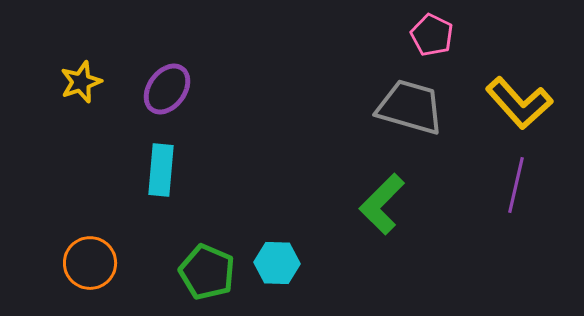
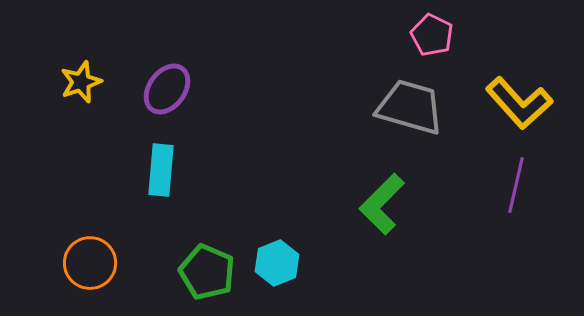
cyan hexagon: rotated 24 degrees counterclockwise
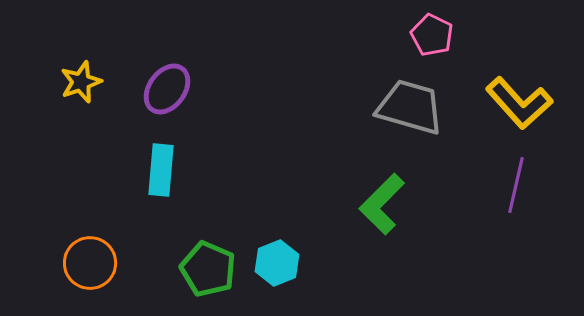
green pentagon: moved 1 px right, 3 px up
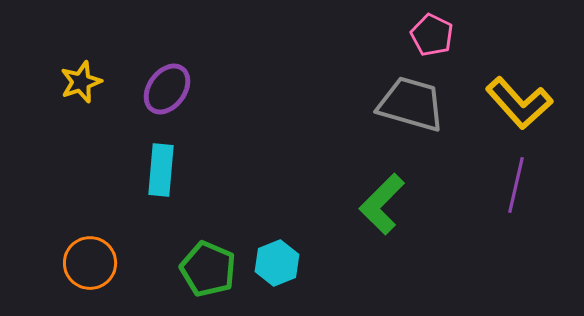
gray trapezoid: moved 1 px right, 3 px up
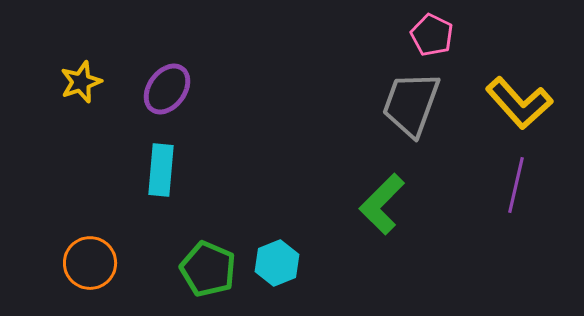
gray trapezoid: rotated 86 degrees counterclockwise
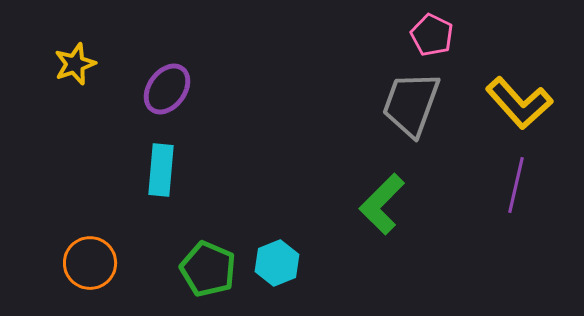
yellow star: moved 6 px left, 18 px up
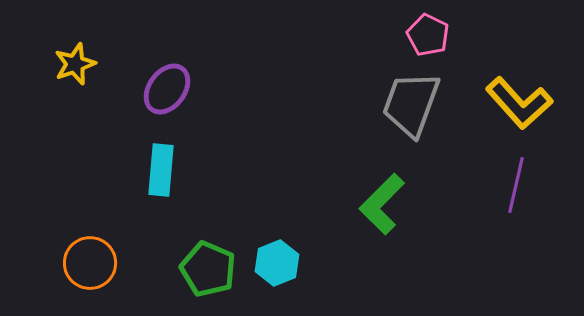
pink pentagon: moved 4 px left
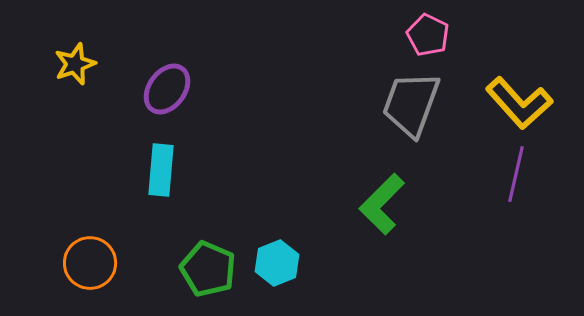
purple line: moved 11 px up
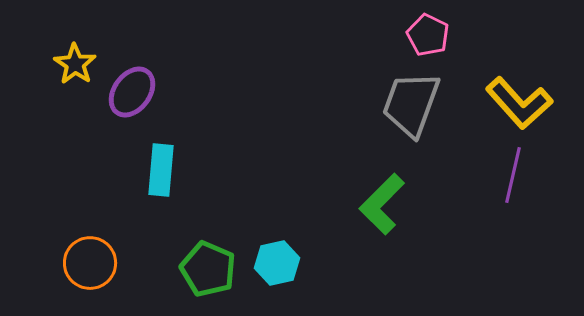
yellow star: rotated 18 degrees counterclockwise
purple ellipse: moved 35 px left, 3 px down
purple line: moved 3 px left, 1 px down
cyan hexagon: rotated 9 degrees clockwise
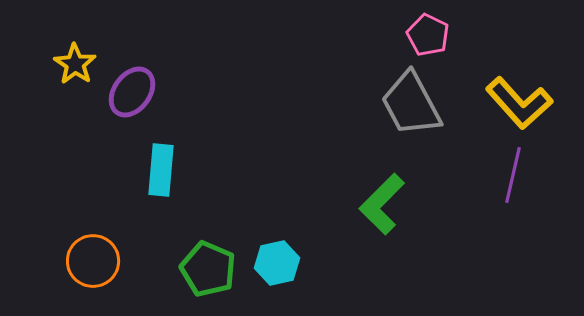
gray trapezoid: rotated 48 degrees counterclockwise
orange circle: moved 3 px right, 2 px up
